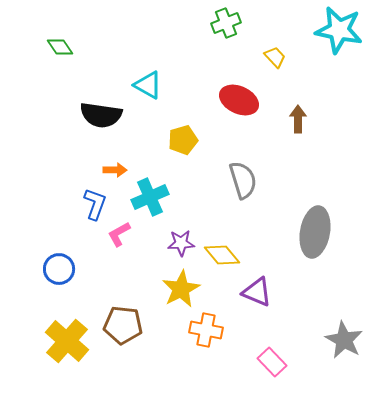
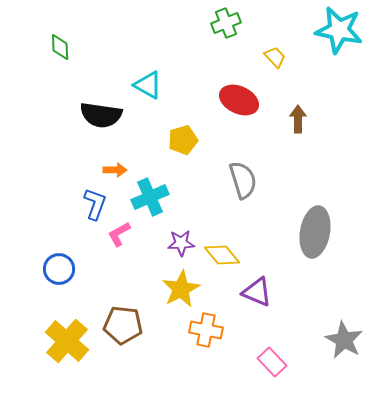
green diamond: rotated 32 degrees clockwise
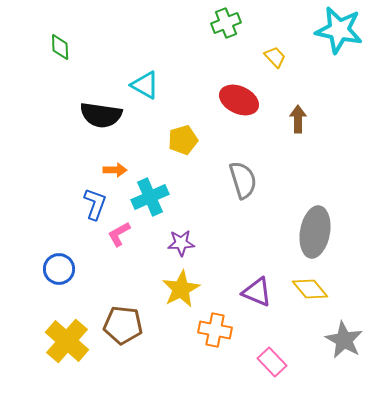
cyan triangle: moved 3 px left
yellow diamond: moved 88 px right, 34 px down
orange cross: moved 9 px right
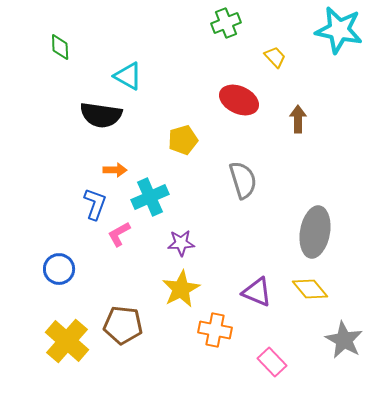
cyan triangle: moved 17 px left, 9 px up
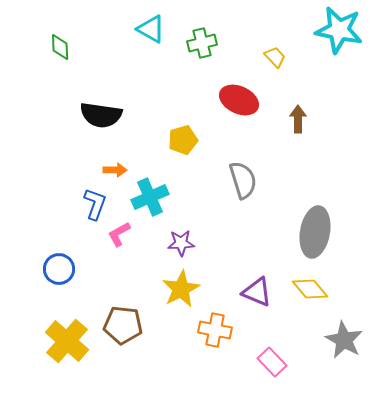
green cross: moved 24 px left, 20 px down; rotated 8 degrees clockwise
cyan triangle: moved 23 px right, 47 px up
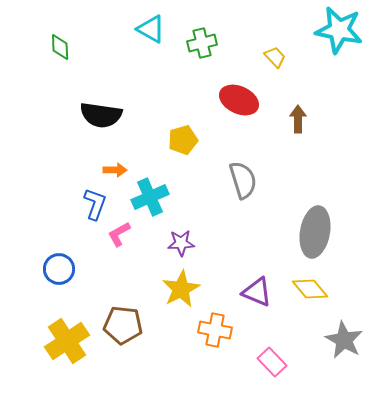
yellow cross: rotated 15 degrees clockwise
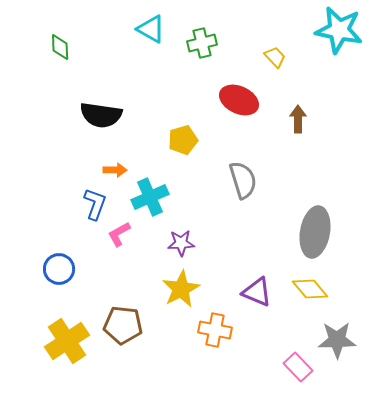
gray star: moved 7 px left; rotated 30 degrees counterclockwise
pink rectangle: moved 26 px right, 5 px down
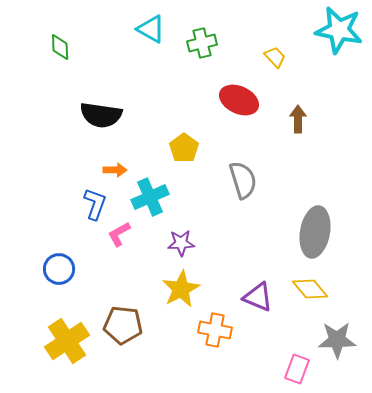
yellow pentagon: moved 1 px right, 8 px down; rotated 20 degrees counterclockwise
purple triangle: moved 1 px right, 5 px down
pink rectangle: moved 1 px left, 2 px down; rotated 64 degrees clockwise
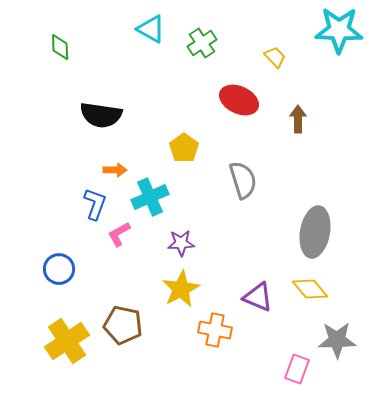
cyan star: rotated 9 degrees counterclockwise
green cross: rotated 20 degrees counterclockwise
brown pentagon: rotated 6 degrees clockwise
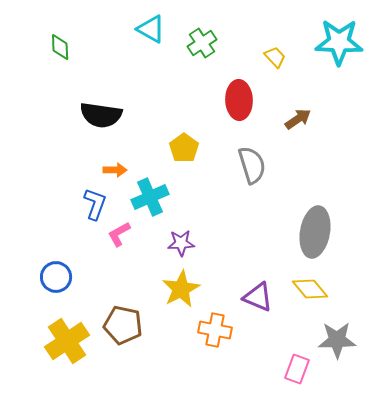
cyan star: moved 12 px down
red ellipse: rotated 63 degrees clockwise
brown arrow: rotated 56 degrees clockwise
gray semicircle: moved 9 px right, 15 px up
blue circle: moved 3 px left, 8 px down
